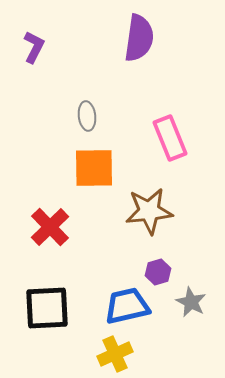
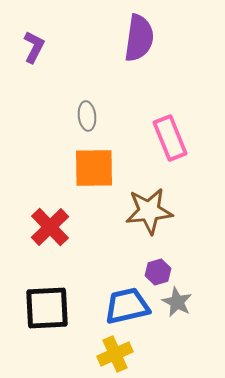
gray star: moved 14 px left
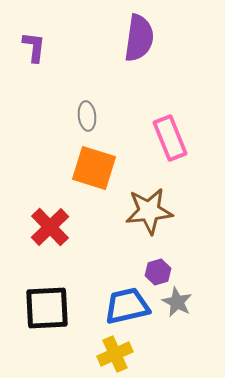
purple L-shape: rotated 20 degrees counterclockwise
orange square: rotated 18 degrees clockwise
